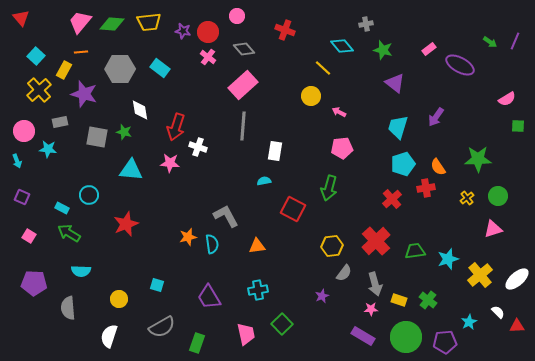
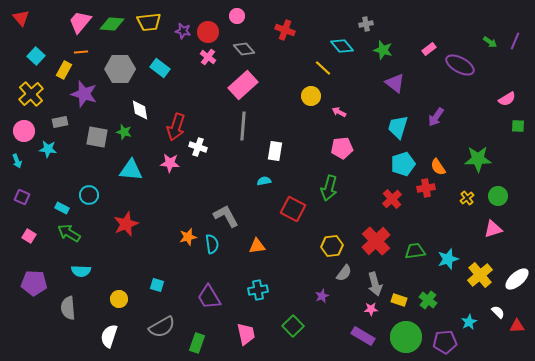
yellow cross at (39, 90): moved 8 px left, 4 px down
green square at (282, 324): moved 11 px right, 2 px down
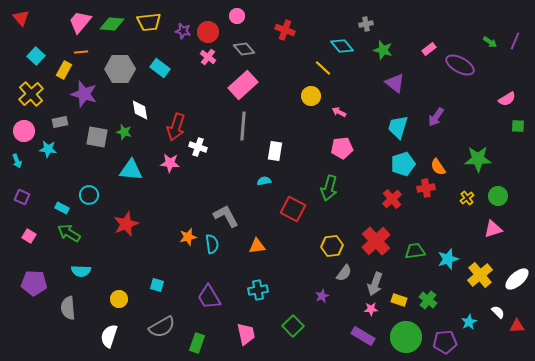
gray arrow at (375, 284): rotated 35 degrees clockwise
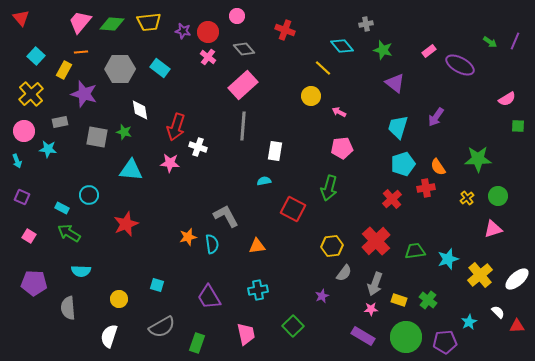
pink rectangle at (429, 49): moved 2 px down
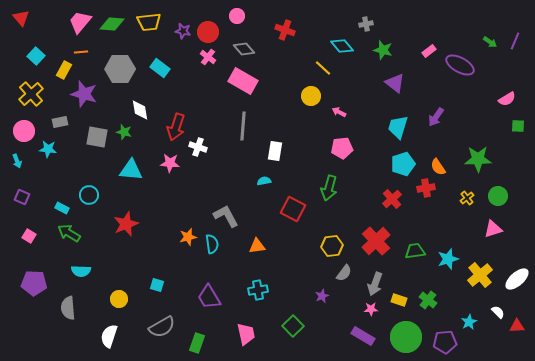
pink rectangle at (243, 85): moved 4 px up; rotated 72 degrees clockwise
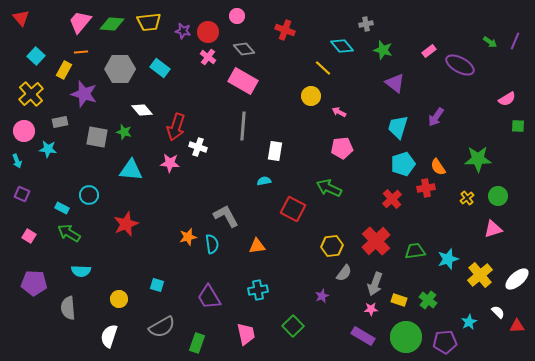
white diamond at (140, 110): moved 2 px right; rotated 30 degrees counterclockwise
green arrow at (329, 188): rotated 100 degrees clockwise
purple square at (22, 197): moved 3 px up
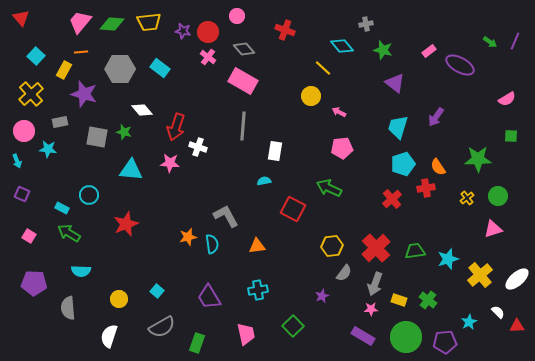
green square at (518, 126): moved 7 px left, 10 px down
red cross at (376, 241): moved 7 px down
cyan square at (157, 285): moved 6 px down; rotated 24 degrees clockwise
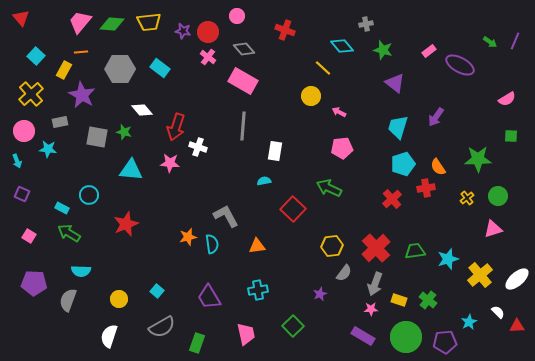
purple star at (84, 94): moved 2 px left, 1 px down; rotated 12 degrees clockwise
red square at (293, 209): rotated 15 degrees clockwise
purple star at (322, 296): moved 2 px left, 2 px up
gray semicircle at (68, 308): moved 8 px up; rotated 25 degrees clockwise
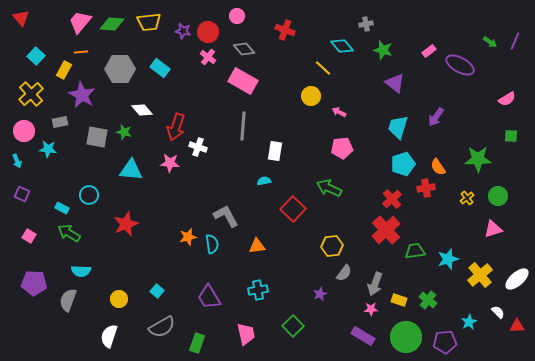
red cross at (376, 248): moved 10 px right, 18 px up
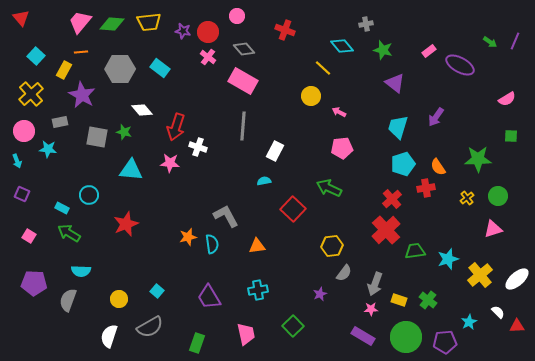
white rectangle at (275, 151): rotated 18 degrees clockwise
gray semicircle at (162, 327): moved 12 px left
